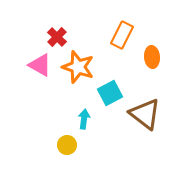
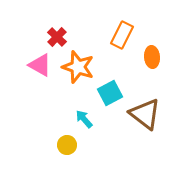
cyan arrow: rotated 48 degrees counterclockwise
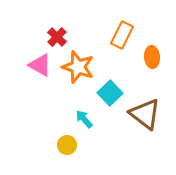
cyan square: rotated 15 degrees counterclockwise
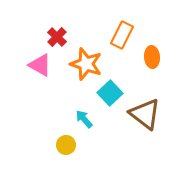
orange star: moved 8 px right, 3 px up
yellow circle: moved 1 px left
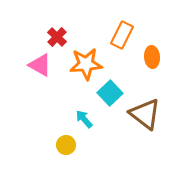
orange star: rotated 24 degrees counterclockwise
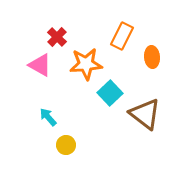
orange rectangle: moved 1 px down
cyan arrow: moved 36 px left, 2 px up
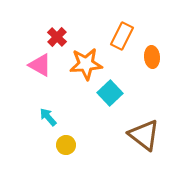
brown triangle: moved 1 px left, 21 px down
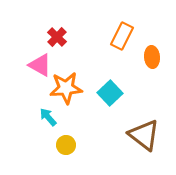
orange star: moved 20 px left, 24 px down
